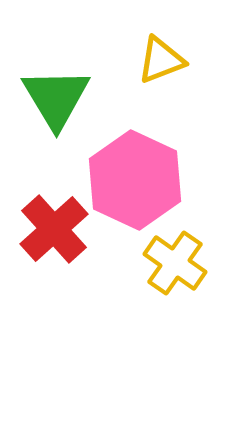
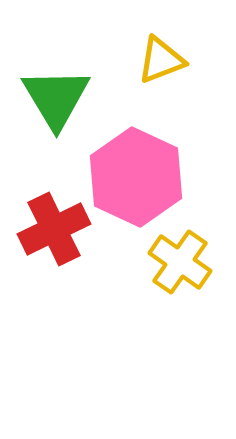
pink hexagon: moved 1 px right, 3 px up
red cross: rotated 16 degrees clockwise
yellow cross: moved 5 px right, 1 px up
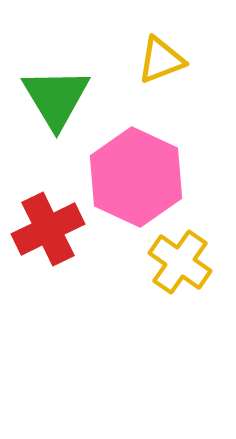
red cross: moved 6 px left
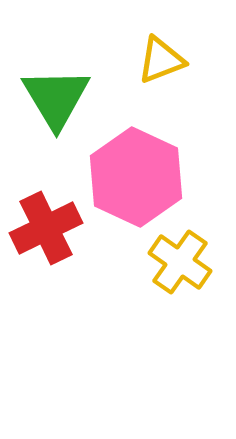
red cross: moved 2 px left, 1 px up
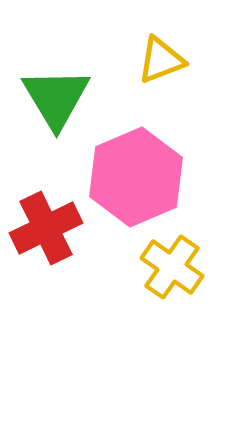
pink hexagon: rotated 12 degrees clockwise
yellow cross: moved 8 px left, 5 px down
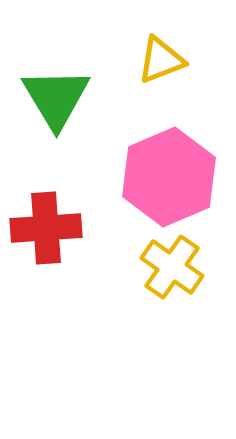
pink hexagon: moved 33 px right
red cross: rotated 22 degrees clockwise
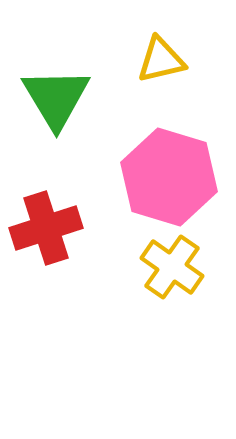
yellow triangle: rotated 8 degrees clockwise
pink hexagon: rotated 20 degrees counterclockwise
red cross: rotated 14 degrees counterclockwise
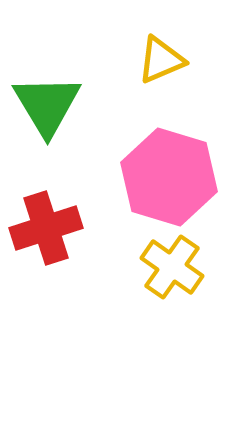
yellow triangle: rotated 10 degrees counterclockwise
green triangle: moved 9 px left, 7 px down
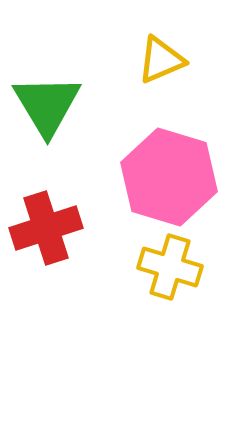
yellow cross: moved 2 px left; rotated 18 degrees counterclockwise
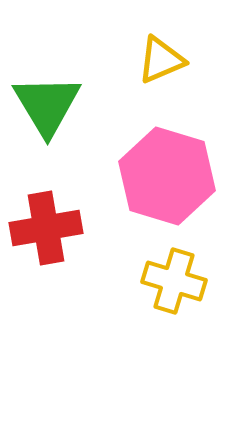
pink hexagon: moved 2 px left, 1 px up
red cross: rotated 8 degrees clockwise
yellow cross: moved 4 px right, 14 px down
